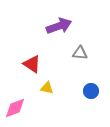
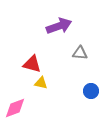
red triangle: rotated 18 degrees counterclockwise
yellow triangle: moved 6 px left, 5 px up
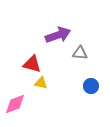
purple arrow: moved 1 px left, 9 px down
blue circle: moved 5 px up
pink diamond: moved 4 px up
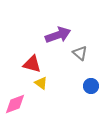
gray triangle: rotated 35 degrees clockwise
yellow triangle: rotated 24 degrees clockwise
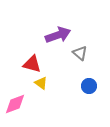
blue circle: moved 2 px left
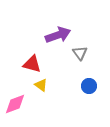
gray triangle: rotated 14 degrees clockwise
yellow triangle: moved 2 px down
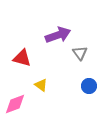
red triangle: moved 10 px left, 6 px up
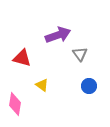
gray triangle: moved 1 px down
yellow triangle: moved 1 px right
pink diamond: rotated 60 degrees counterclockwise
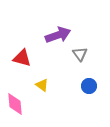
pink diamond: rotated 15 degrees counterclockwise
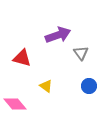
gray triangle: moved 1 px right, 1 px up
yellow triangle: moved 4 px right, 1 px down
pink diamond: rotated 35 degrees counterclockwise
